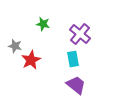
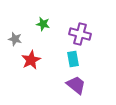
purple cross: rotated 25 degrees counterclockwise
gray star: moved 7 px up
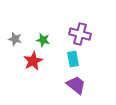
green star: moved 16 px down
red star: moved 2 px right, 1 px down
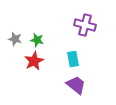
purple cross: moved 5 px right, 9 px up
green star: moved 6 px left
red star: moved 1 px right
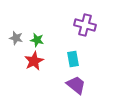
gray star: moved 1 px right, 1 px up
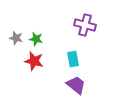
green star: moved 1 px left, 1 px up
red star: rotated 30 degrees counterclockwise
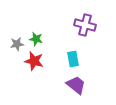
gray star: moved 1 px right, 6 px down; rotated 24 degrees counterclockwise
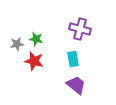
purple cross: moved 5 px left, 4 px down
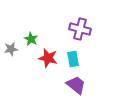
green star: moved 5 px left; rotated 16 degrees clockwise
gray star: moved 6 px left, 5 px down
red star: moved 14 px right, 3 px up
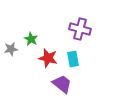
purple trapezoid: moved 14 px left, 1 px up
